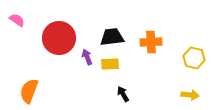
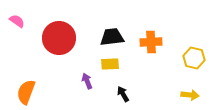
pink semicircle: moved 1 px down
purple arrow: moved 24 px down
orange semicircle: moved 3 px left, 1 px down
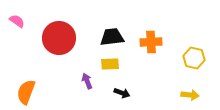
black arrow: moved 1 px left, 1 px up; rotated 140 degrees clockwise
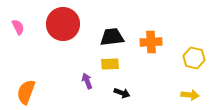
pink semicircle: moved 1 px right, 6 px down; rotated 28 degrees clockwise
red circle: moved 4 px right, 14 px up
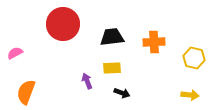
pink semicircle: moved 3 px left, 26 px down; rotated 91 degrees counterclockwise
orange cross: moved 3 px right
yellow rectangle: moved 2 px right, 4 px down
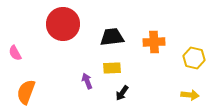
pink semicircle: rotated 91 degrees counterclockwise
black arrow: rotated 105 degrees clockwise
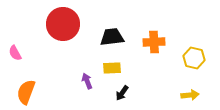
yellow arrow: rotated 12 degrees counterclockwise
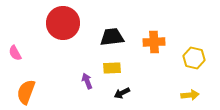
red circle: moved 1 px up
black arrow: rotated 28 degrees clockwise
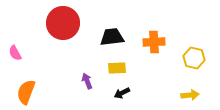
yellow rectangle: moved 5 px right
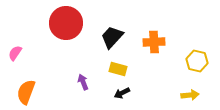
red circle: moved 3 px right
black trapezoid: rotated 40 degrees counterclockwise
pink semicircle: rotated 63 degrees clockwise
yellow hexagon: moved 3 px right, 3 px down
yellow rectangle: moved 1 px right, 1 px down; rotated 18 degrees clockwise
purple arrow: moved 4 px left, 1 px down
